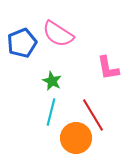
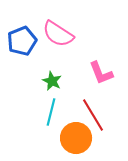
blue pentagon: moved 2 px up
pink L-shape: moved 7 px left, 5 px down; rotated 12 degrees counterclockwise
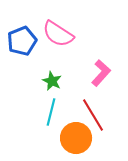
pink L-shape: rotated 116 degrees counterclockwise
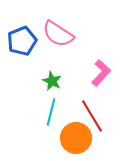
red line: moved 1 px left, 1 px down
